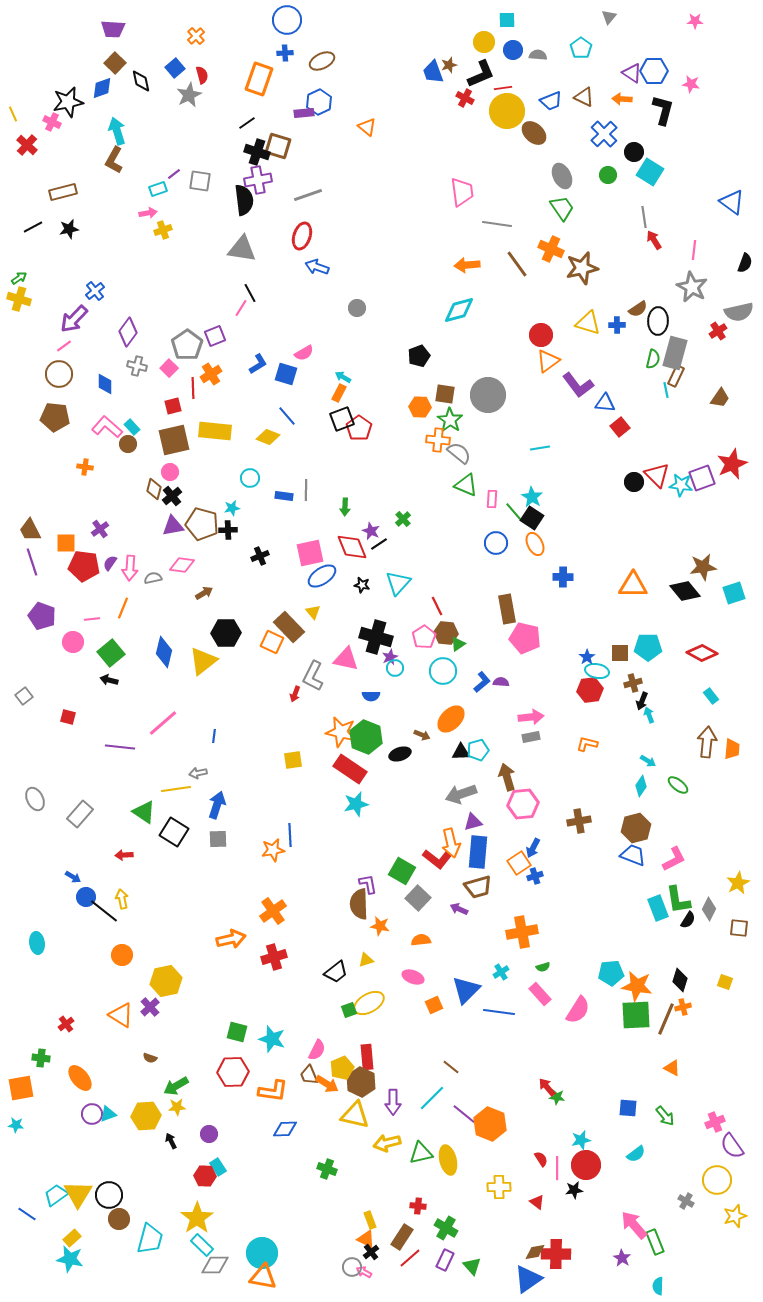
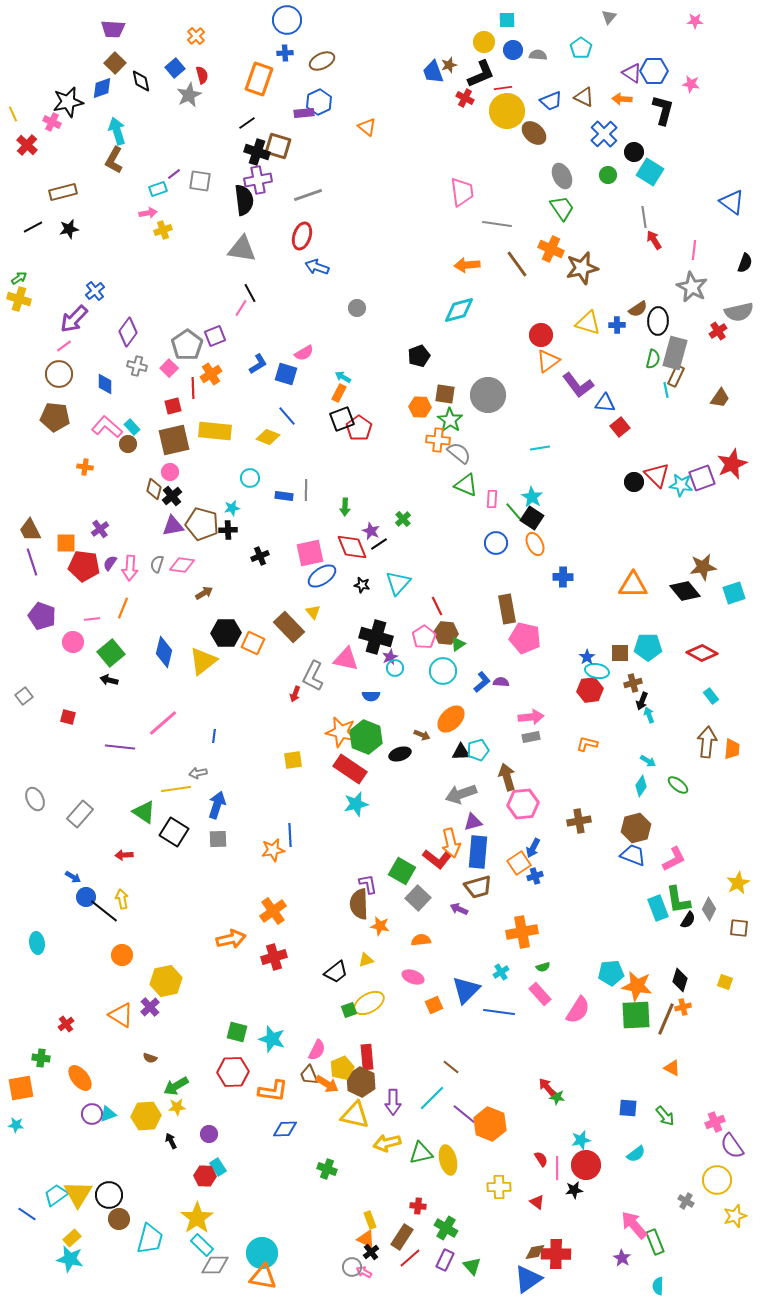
gray semicircle at (153, 578): moved 4 px right, 14 px up; rotated 60 degrees counterclockwise
orange square at (272, 642): moved 19 px left, 1 px down
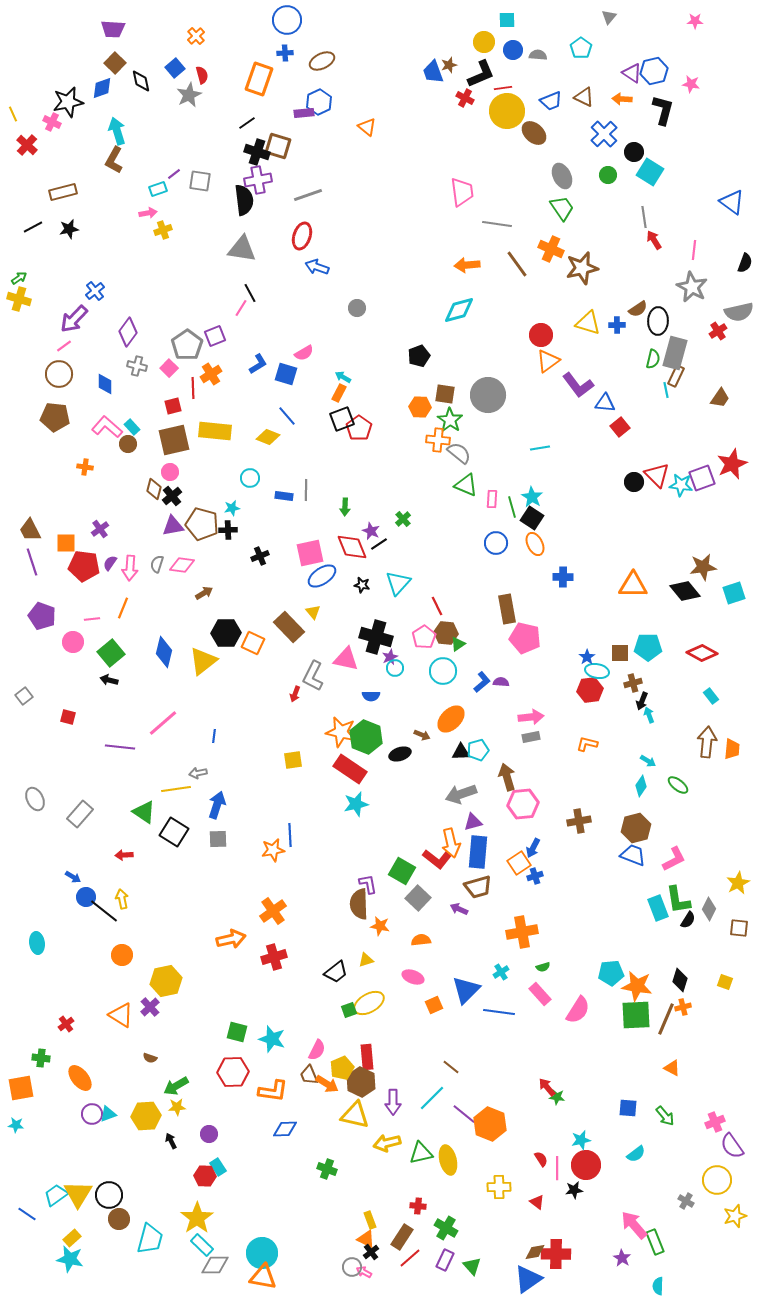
blue hexagon at (654, 71): rotated 12 degrees counterclockwise
green line at (514, 512): moved 2 px left, 5 px up; rotated 25 degrees clockwise
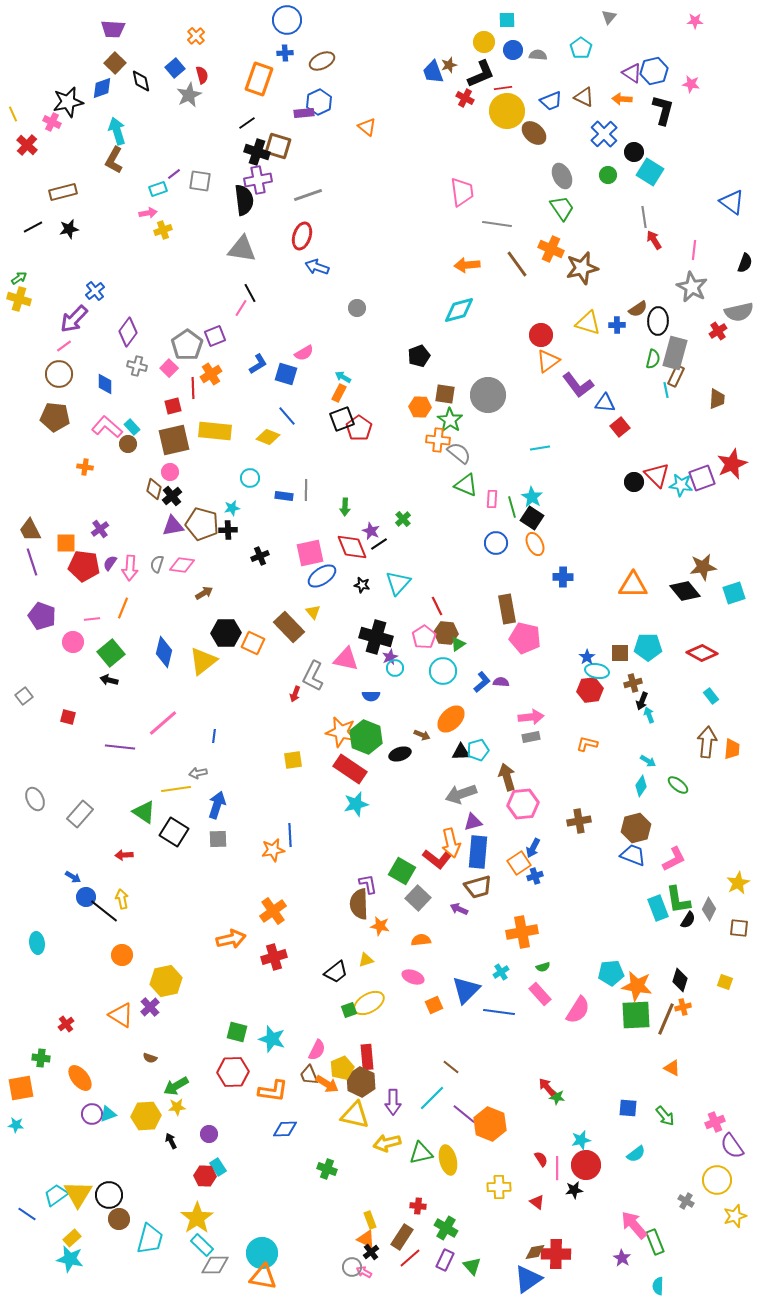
brown trapezoid at (720, 398): moved 3 px left, 1 px down; rotated 30 degrees counterclockwise
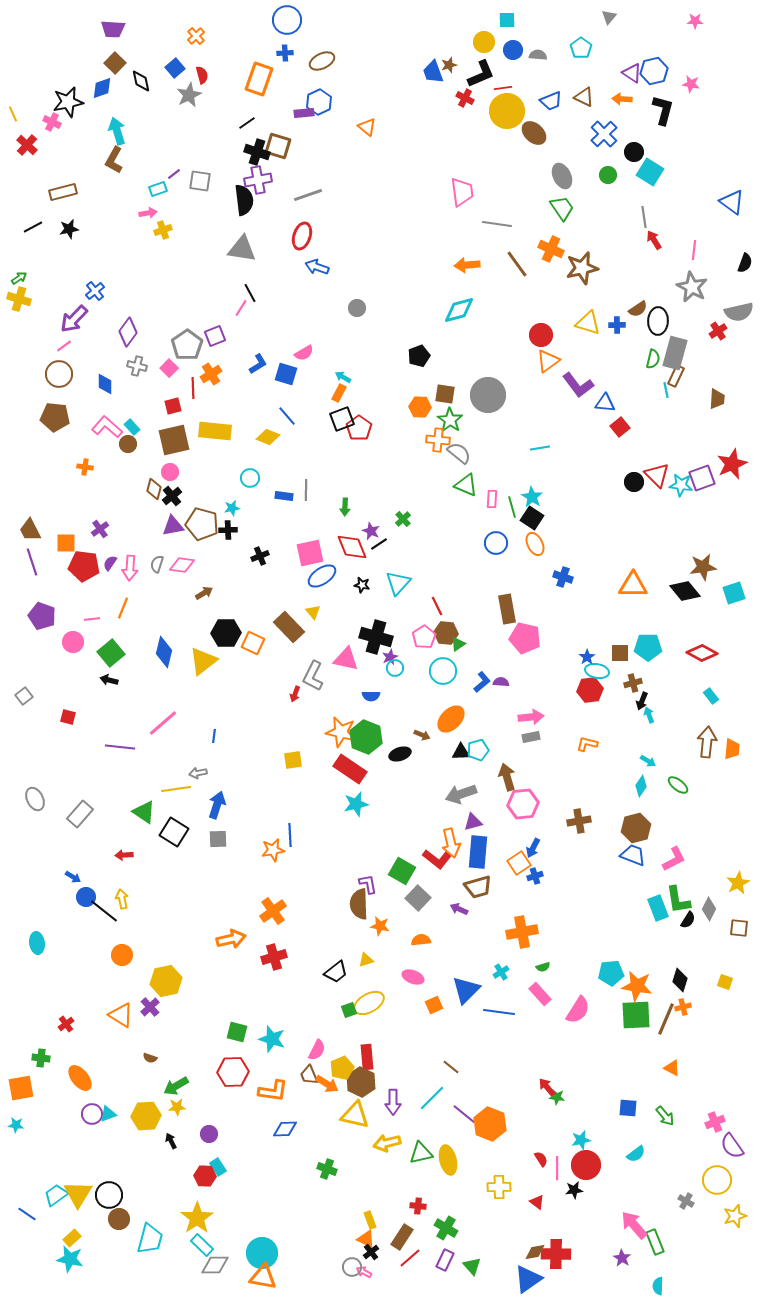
blue cross at (563, 577): rotated 18 degrees clockwise
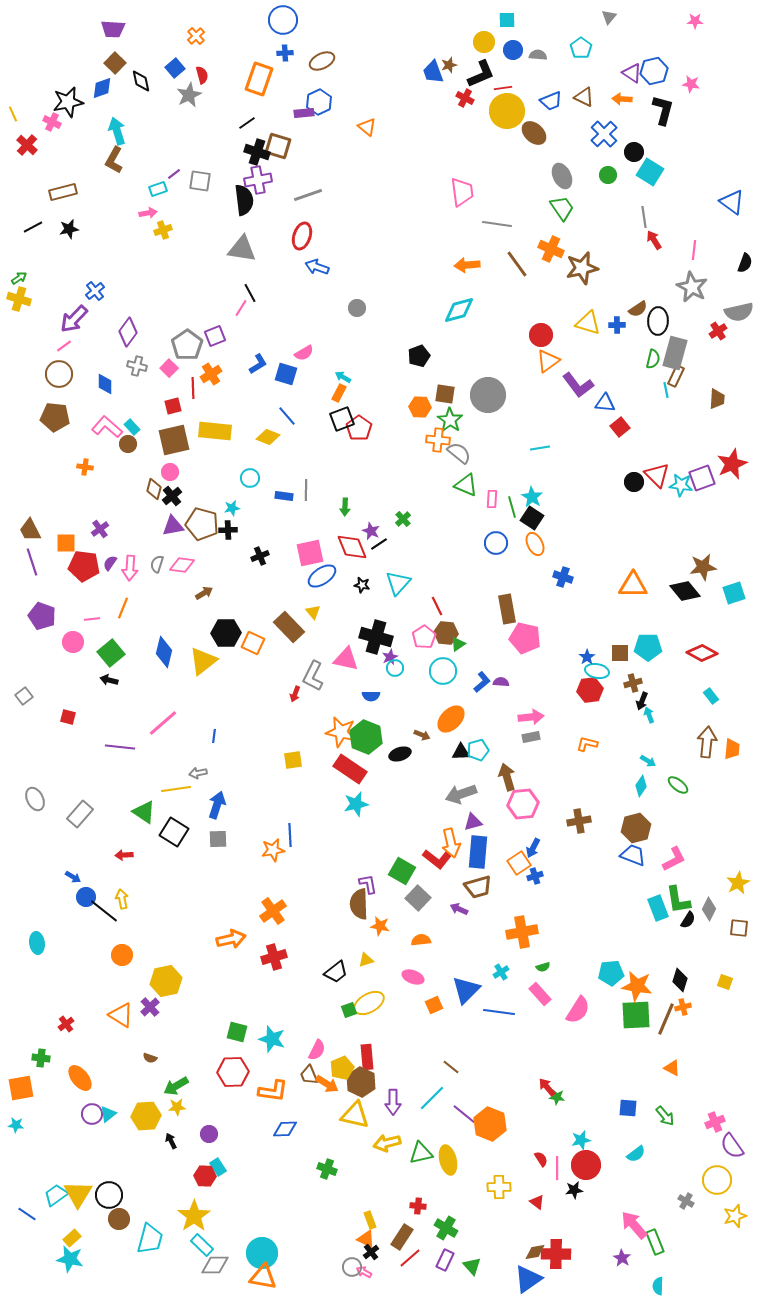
blue circle at (287, 20): moved 4 px left
cyan triangle at (108, 1114): rotated 18 degrees counterclockwise
yellow star at (197, 1218): moved 3 px left, 2 px up
